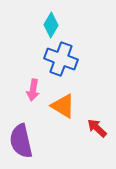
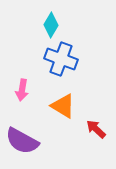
pink arrow: moved 11 px left
red arrow: moved 1 px left, 1 px down
purple semicircle: moved 1 px right; rotated 48 degrees counterclockwise
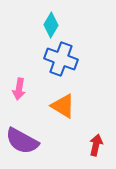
pink arrow: moved 3 px left, 1 px up
red arrow: moved 16 px down; rotated 60 degrees clockwise
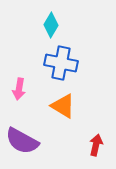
blue cross: moved 4 px down; rotated 8 degrees counterclockwise
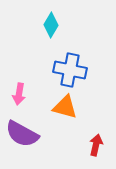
blue cross: moved 9 px right, 7 px down
pink arrow: moved 5 px down
orange triangle: moved 2 px right, 1 px down; rotated 16 degrees counterclockwise
purple semicircle: moved 7 px up
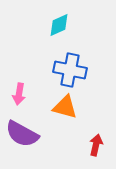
cyan diamond: moved 8 px right; rotated 35 degrees clockwise
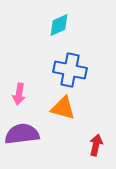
orange triangle: moved 2 px left, 1 px down
purple semicircle: rotated 144 degrees clockwise
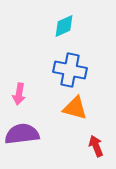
cyan diamond: moved 5 px right, 1 px down
orange triangle: moved 12 px right
red arrow: moved 1 px down; rotated 35 degrees counterclockwise
